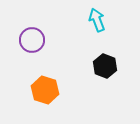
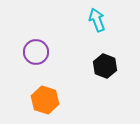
purple circle: moved 4 px right, 12 px down
orange hexagon: moved 10 px down
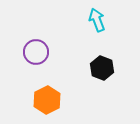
black hexagon: moved 3 px left, 2 px down
orange hexagon: moved 2 px right; rotated 16 degrees clockwise
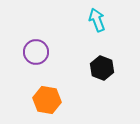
orange hexagon: rotated 24 degrees counterclockwise
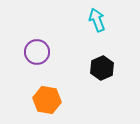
purple circle: moved 1 px right
black hexagon: rotated 15 degrees clockwise
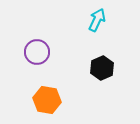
cyan arrow: rotated 45 degrees clockwise
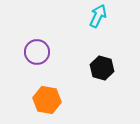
cyan arrow: moved 1 px right, 4 px up
black hexagon: rotated 20 degrees counterclockwise
